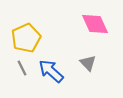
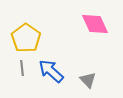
yellow pentagon: rotated 12 degrees counterclockwise
gray triangle: moved 17 px down
gray line: rotated 21 degrees clockwise
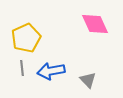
yellow pentagon: rotated 12 degrees clockwise
blue arrow: rotated 52 degrees counterclockwise
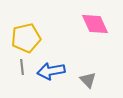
yellow pentagon: rotated 12 degrees clockwise
gray line: moved 1 px up
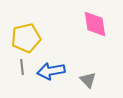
pink diamond: rotated 16 degrees clockwise
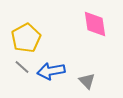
yellow pentagon: rotated 16 degrees counterclockwise
gray line: rotated 42 degrees counterclockwise
gray triangle: moved 1 px left, 1 px down
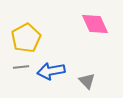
pink diamond: rotated 16 degrees counterclockwise
gray line: moved 1 px left; rotated 49 degrees counterclockwise
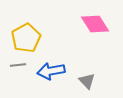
pink diamond: rotated 8 degrees counterclockwise
gray line: moved 3 px left, 2 px up
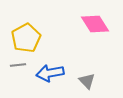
blue arrow: moved 1 px left, 2 px down
